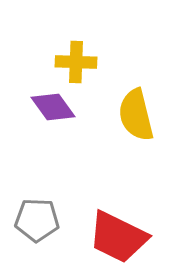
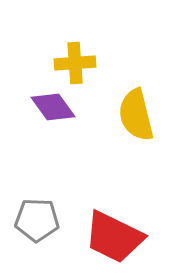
yellow cross: moved 1 px left, 1 px down; rotated 6 degrees counterclockwise
red trapezoid: moved 4 px left
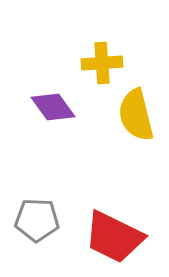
yellow cross: moved 27 px right
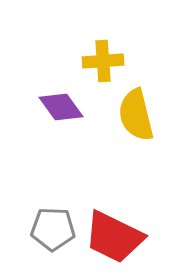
yellow cross: moved 1 px right, 2 px up
purple diamond: moved 8 px right
gray pentagon: moved 16 px right, 9 px down
